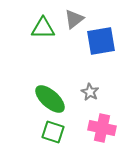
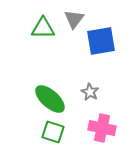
gray triangle: rotated 15 degrees counterclockwise
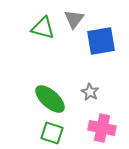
green triangle: rotated 15 degrees clockwise
green square: moved 1 px left, 1 px down
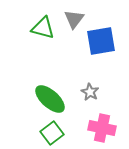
green square: rotated 35 degrees clockwise
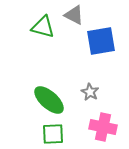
gray triangle: moved 4 px up; rotated 40 degrees counterclockwise
green triangle: moved 1 px up
green ellipse: moved 1 px left, 1 px down
pink cross: moved 1 px right, 1 px up
green square: moved 1 px right, 1 px down; rotated 35 degrees clockwise
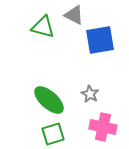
blue square: moved 1 px left, 1 px up
gray star: moved 2 px down
green square: rotated 15 degrees counterclockwise
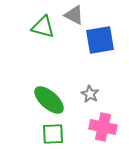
green square: rotated 15 degrees clockwise
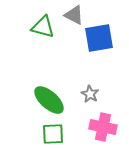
blue square: moved 1 px left, 2 px up
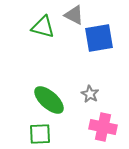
green square: moved 13 px left
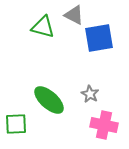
pink cross: moved 1 px right, 2 px up
green square: moved 24 px left, 10 px up
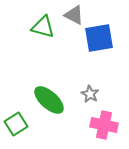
green square: rotated 30 degrees counterclockwise
